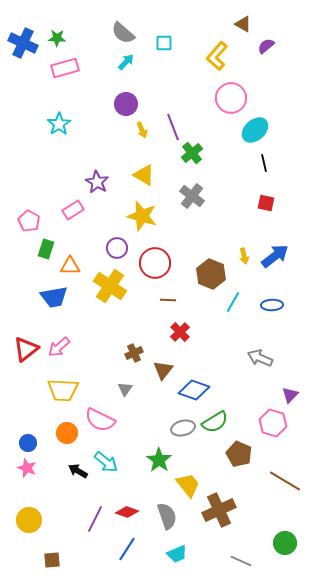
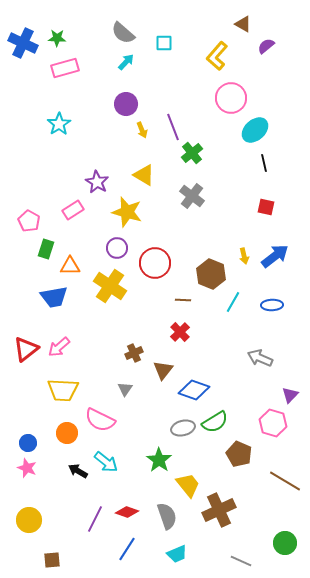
red square at (266, 203): moved 4 px down
yellow star at (142, 216): moved 15 px left, 4 px up
brown line at (168, 300): moved 15 px right
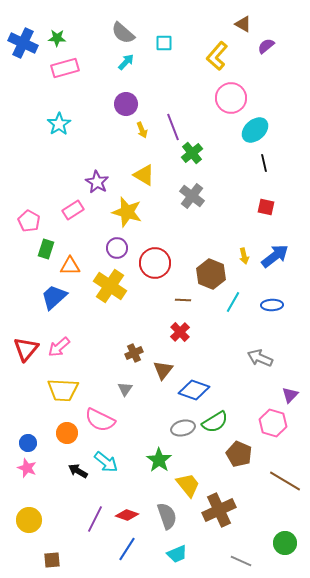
blue trapezoid at (54, 297): rotated 148 degrees clockwise
red triangle at (26, 349): rotated 12 degrees counterclockwise
red diamond at (127, 512): moved 3 px down
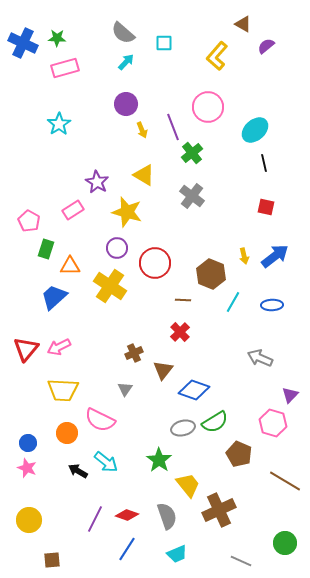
pink circle at (231, 98): moved 23 px left, 9 px down
pink arrow at (59, 347): rotated 15 degrees clockwise
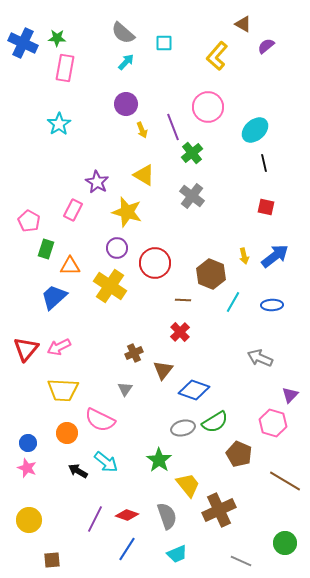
pink rectangle at (65, 68): rotated 64 degrees counterclockwise
pink rectangle at (73, 210): rotated 30 degrees counterclockwise
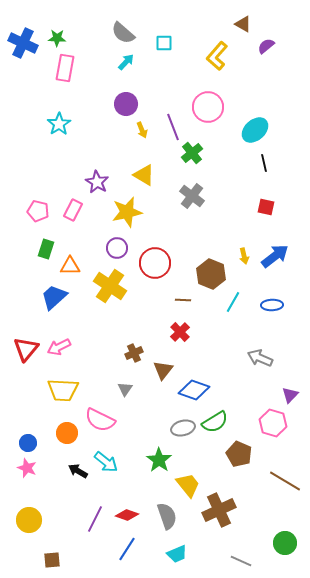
yellow star at (127, 212): rotated 28 degrees counterclockwise
pink pentagon at (29, 221): moved 9 px right, 10 px up; rotated 15 degrees counterclockwise
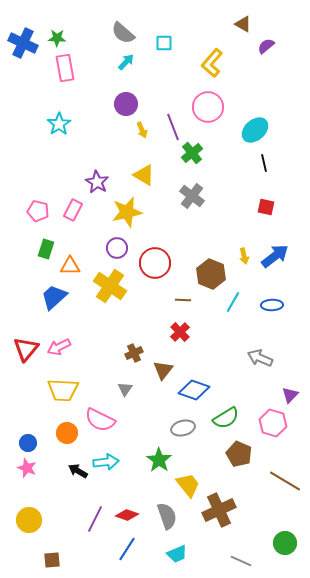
yellow L-shape at (217, 56): moved 5 px left, 7 px down
pink rectangle at (65, 68): rotated 20 degrees counterclockwise
green semicircle at (215, 422): moved 11 px right, 4 px up
cyan arrow at (106, 462): rotated 45 degrees counterclockwise
